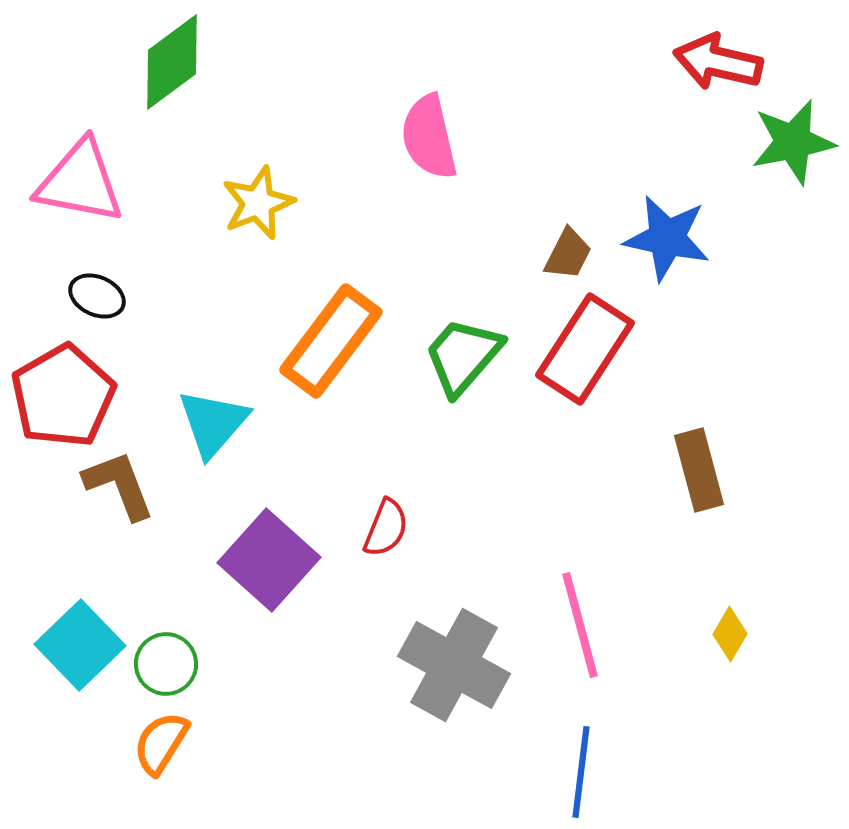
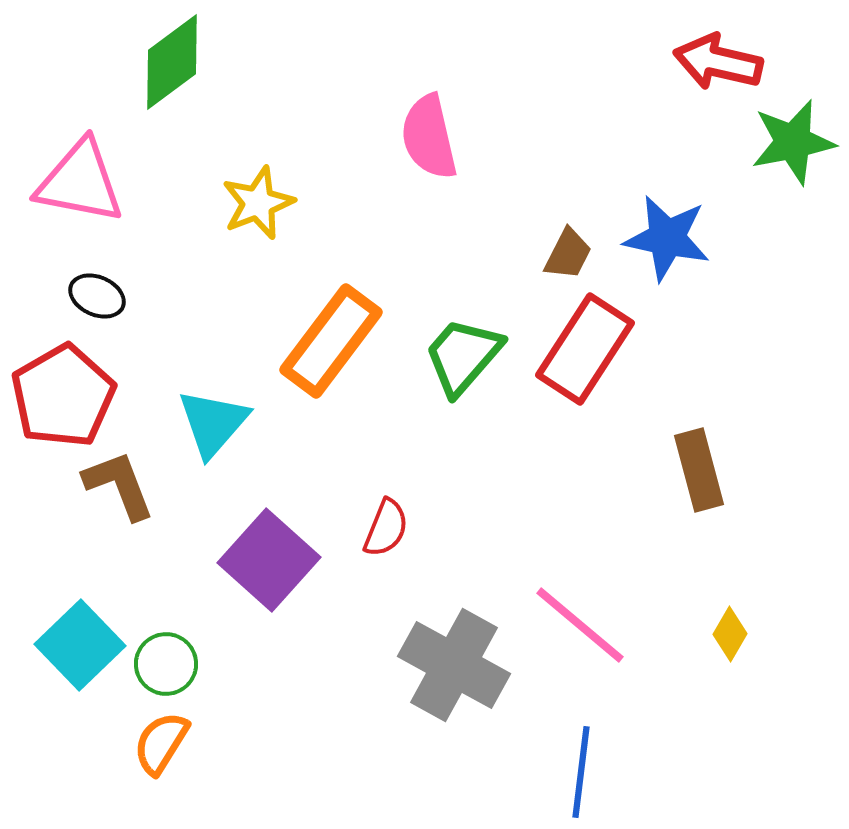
pink line: rotated 35 degrees counterclockwise
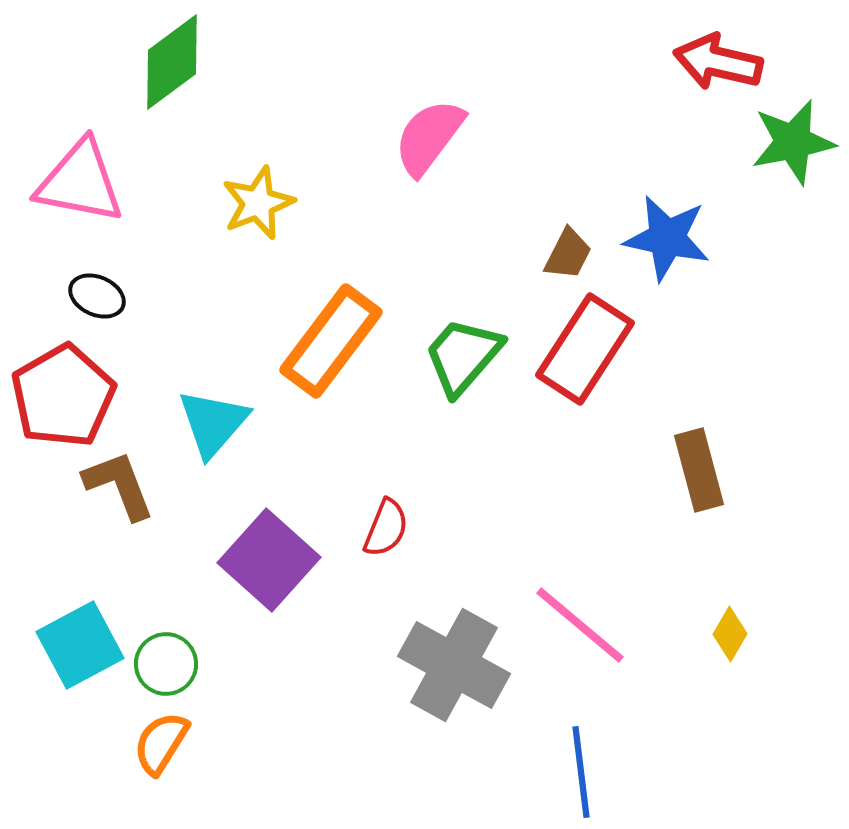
pink semicircle: rotated 50 degrees clockwise
cyan square: rotated 16 degrees clockwise
blue line: rotated 14 degrees counterclockwise
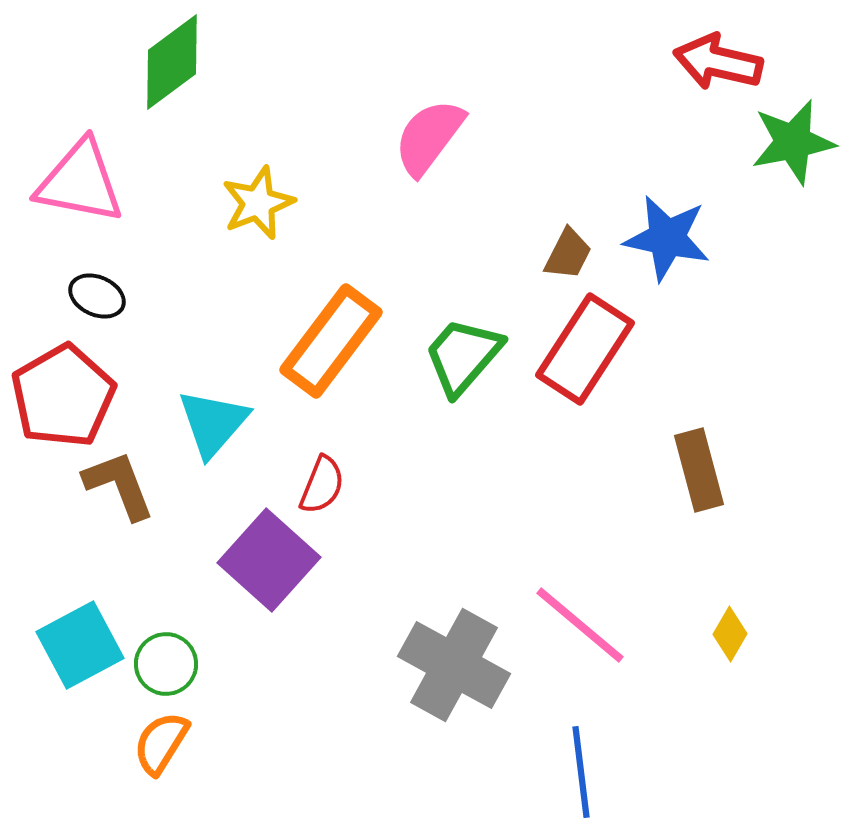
red semicircle: moved 64 px left, 43 px up
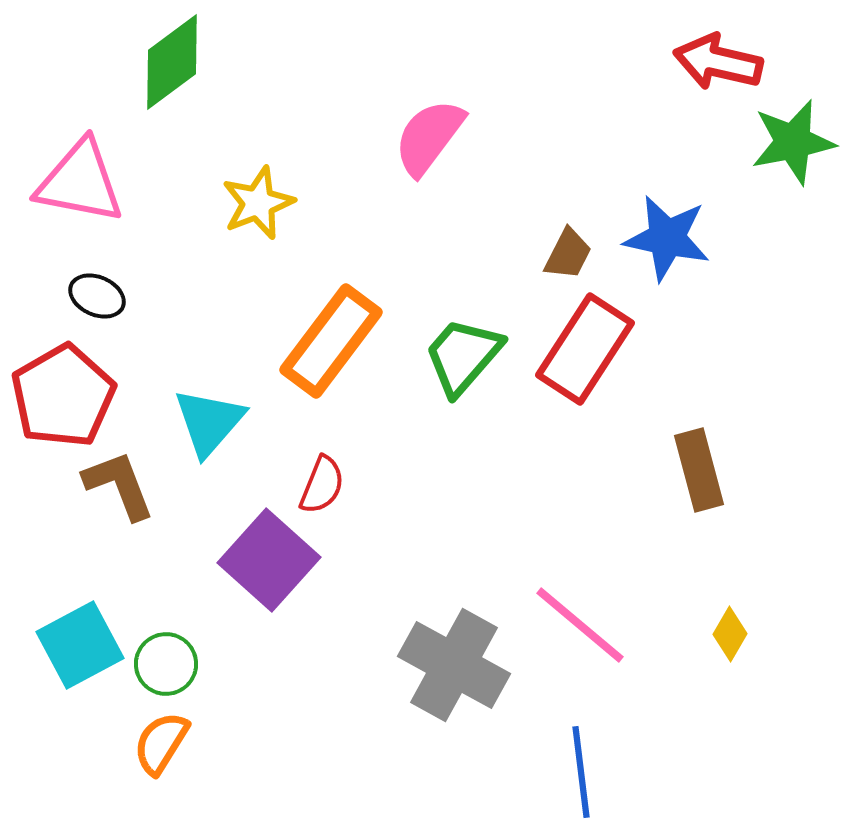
cyan triangle: moved 4 px left, 1 px up
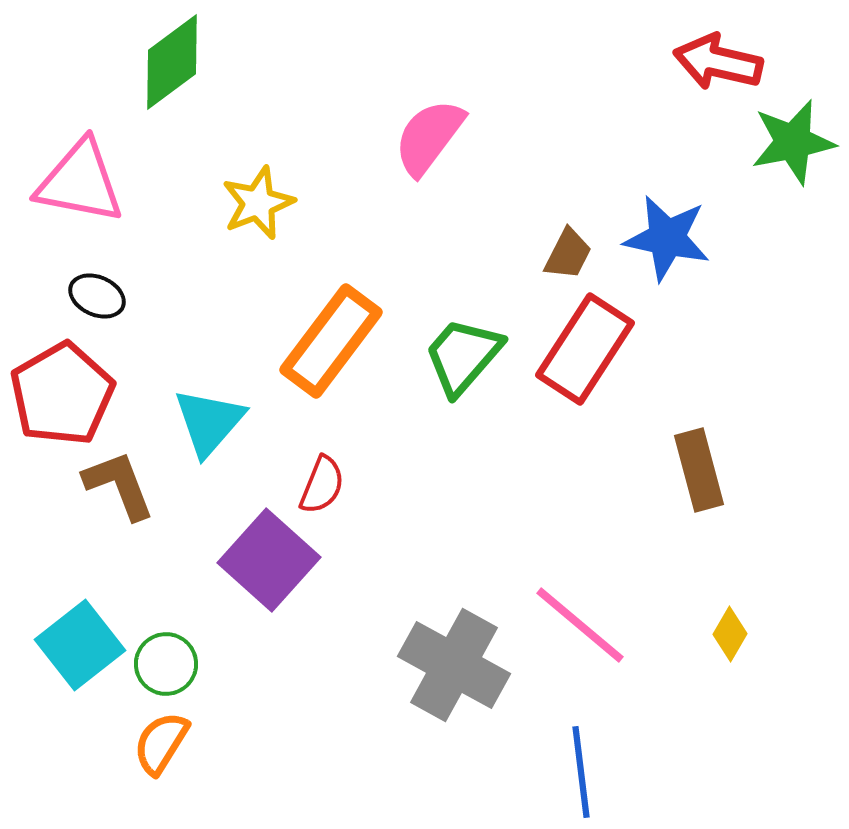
red pentagon: moved 1 px left, 2 px up
cyan square: rotated 10 degrees counterclockwise
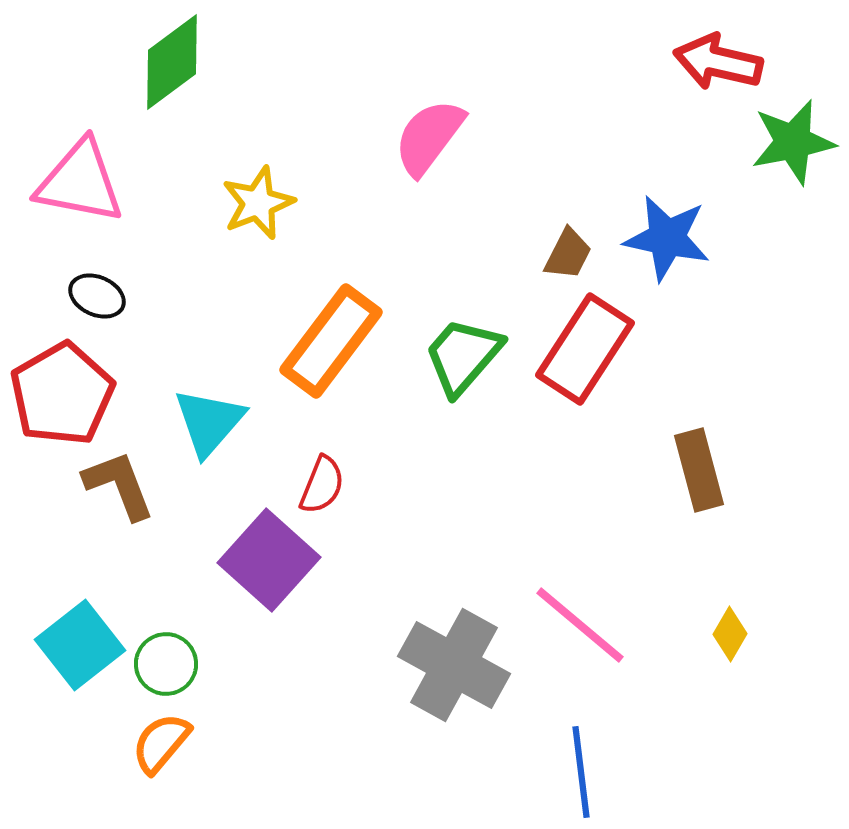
orange semicircle: rotated 8 degrees clockwise
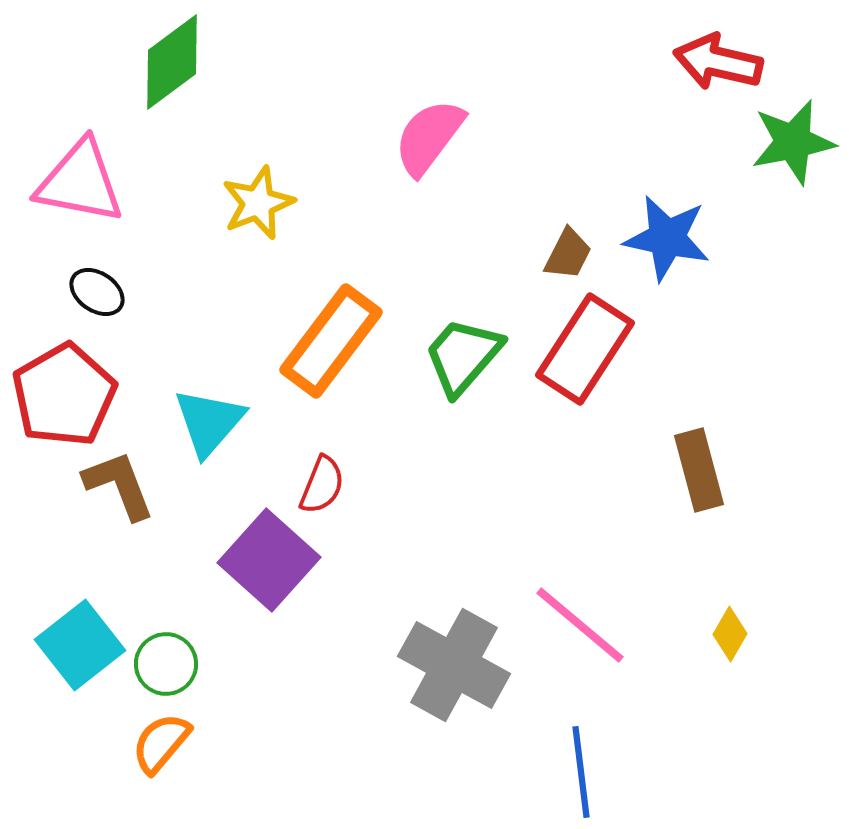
black ellipse: moved 4 px up; rotated 10 degrees clockwise
red pentagon: moved 2 px right, 1 px down
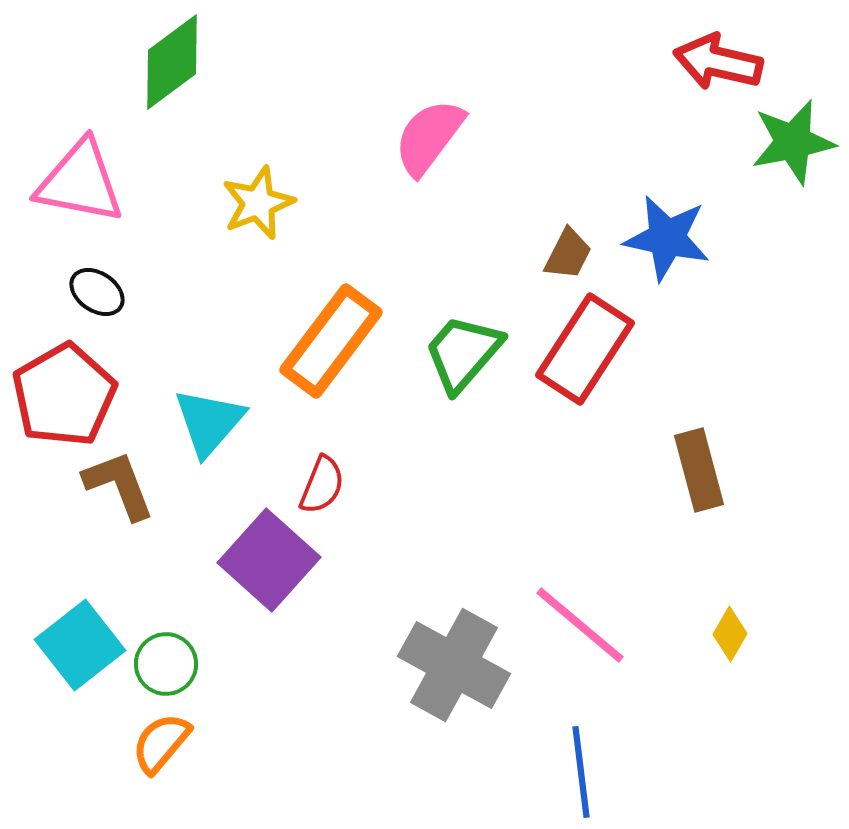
green trapezoid: moved 3 px up
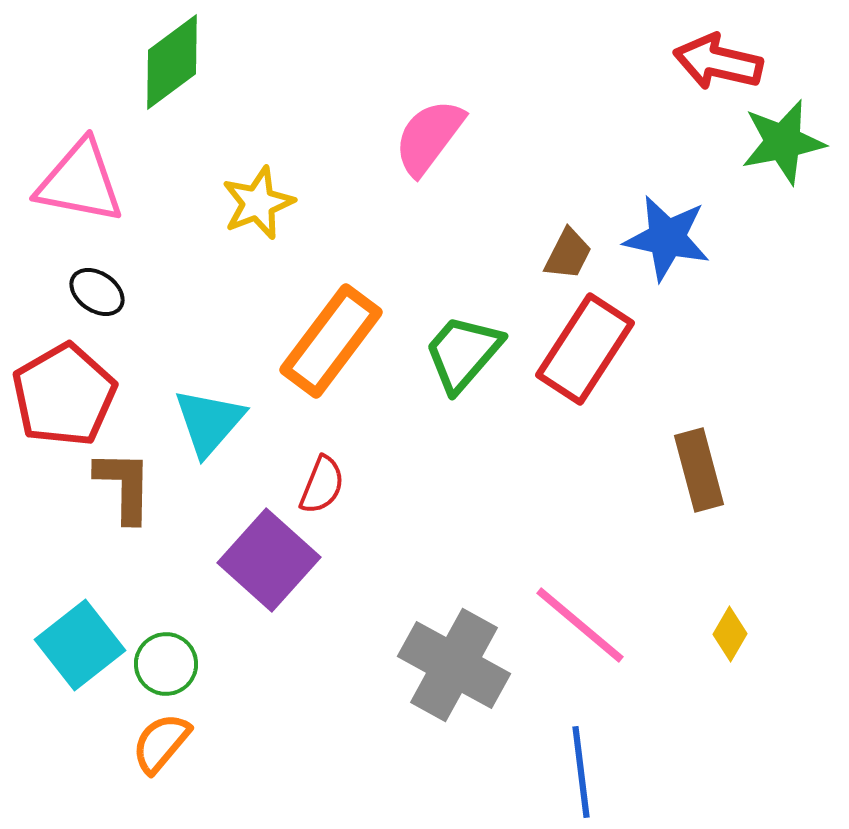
green star: moved 10 px left
brown L-shape: moved 5 px right, 1 px down; rotated 22 degrees clockwise
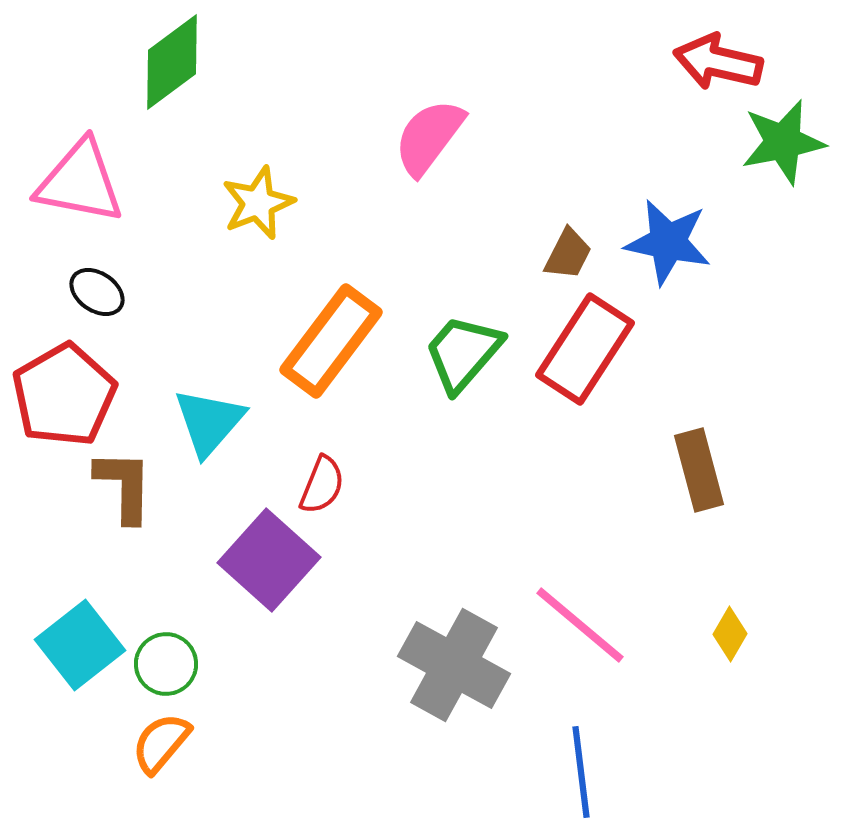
blue star: moved 1 px right, 4 px down
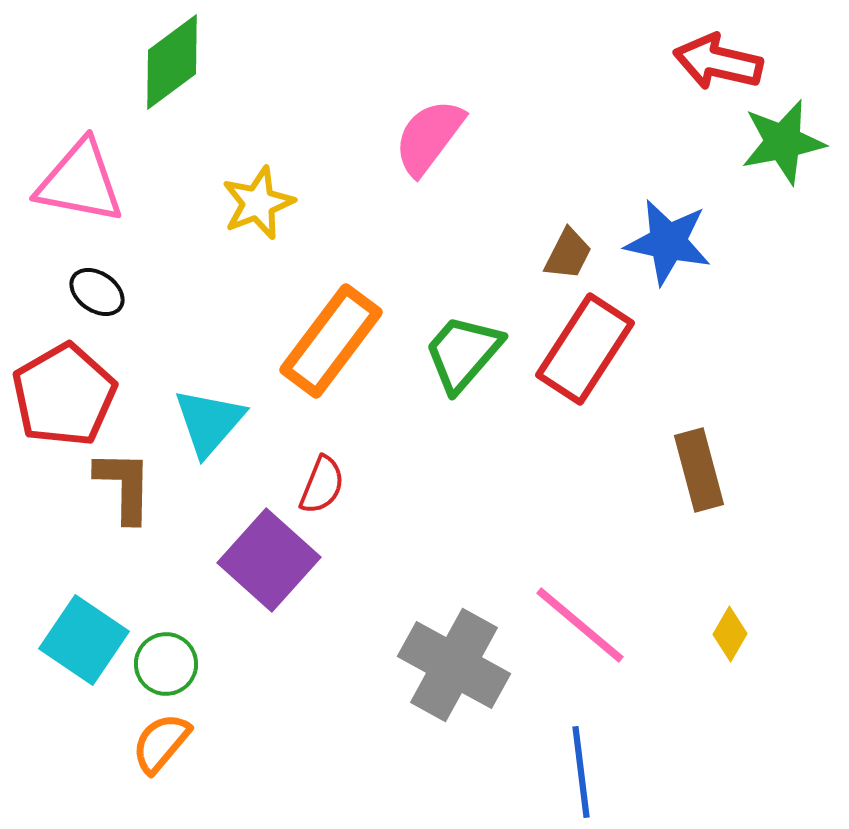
cyan square: moved 4 px right, 5 px up; rotated 18 degrees counterclockwise
